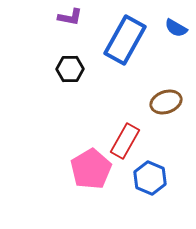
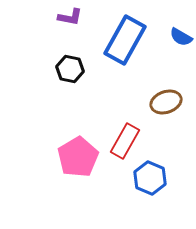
blue semicircle: moved 5 px right, 9 px down
black hexagon: rotated 12 degrees clockwise
pink pentagon: moved 13 px left, 12 px up
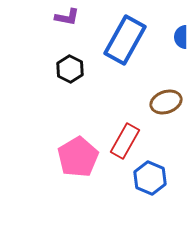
purple L-shape: moved 3 px left
blue semicircle: rotated 60 degrees clockwise
black hexagon: rotated 16 degrees clockwise
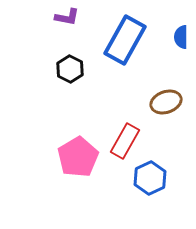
blue hexagon: rotated 12 degrees clockwise
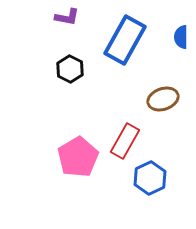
brown ellipse: moved 3 px left, 3 px up
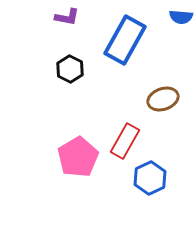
blue semicircle: moved 20 px up; rotated 85 degrees counterclockwise
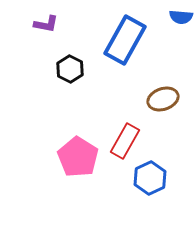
purple L-shape: moved 21 px left, 7 px down
pink pentagon: rotated 9 degrees counterclockwise
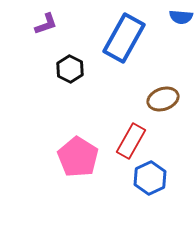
purple L-shape: rotated 30 degrees counterclockwise
blue rectangle: moved 1 px left, 2 px up
red rectangle: moved 6 px right
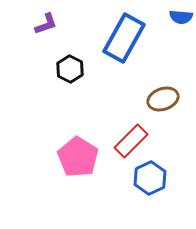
red rectangle: rotated 16 degrees clockwise
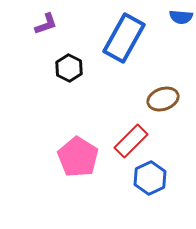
black hexagon: moved 1 px left, 1 px up
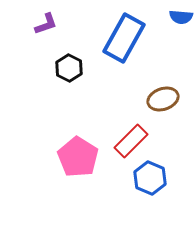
blue hexagon: rotated 12 degrees counterclockwise
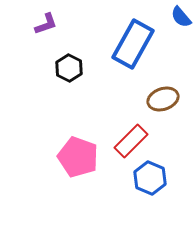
blue semicircle: rotated 45 degrees clockwise
blue rectangle: moved 9 px right, 6 px down
pink pentagon: rotated 12 degrees counterclockwise
